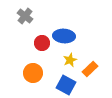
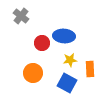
gray cross: moved 4 px left
yellow star: rotated 16 degrees clockwise
orange rectangle: rotated 49 degrees counterclockwise
blue square: moved 1 px right, 2 px up
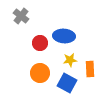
red circle: moved 2 px left
orange circle: moved 7 px right
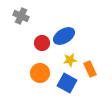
gray cross: rotated 14 degrees counterclockwise
blue ellipse: rotated 35 degrees counterclockwise
red circle: moved 2 px right
orange rectangle: rotated 21 degrees counterclockwise
